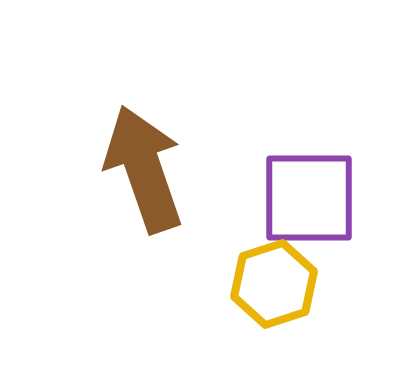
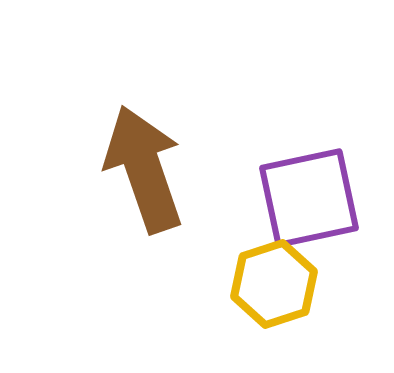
purple square: rotated 12 degrees counterclockwise
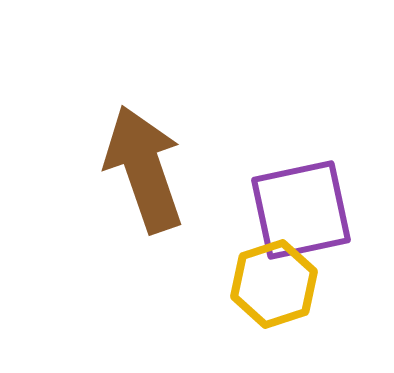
purple square: moved 8 px left, 12 px down
